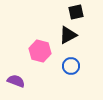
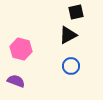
pink hexagon: moved 19 px left, 2 px up
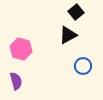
black square: rotated 28 degrees counterclockwise
blue circle: moved 12 px right
purple semicircle: rotated 54 degrees clockwise
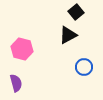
pink hexagon: moved 1 px right
blue circle: moved 1 px right, 1 px down
purple semicircle: moved 2 px down
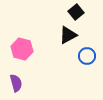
blue circle: moved 3 px right, 11 px up
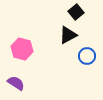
purple semicircle: rotated 42 degrees counterclockwise
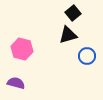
black square: moved 3 px left, 1 px down
black triangle: rotated 12 degrees clockwise
purple semicircle: rotated 18 degrees counterclockwise
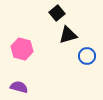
black square: moved 16 px left
purple semicircle: moved 3 px right, 4 px down
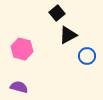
black triangle: rotated 12 degrees counterclockwise
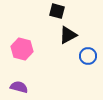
black square: moved 2 px up; rotated 35 degrees counterclockwise
blue circle: moved 1 px right
